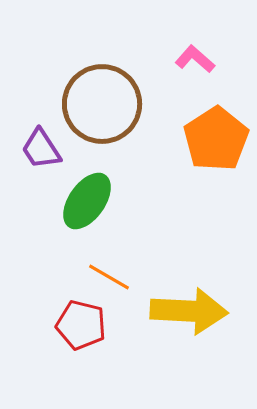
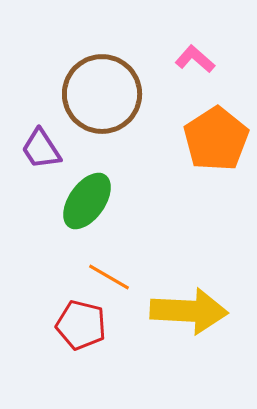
brown circle: moved 10 px up
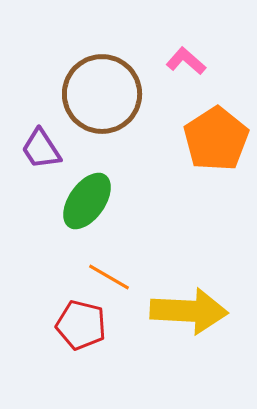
pink L-shape: moved 9 px left, 2 px down
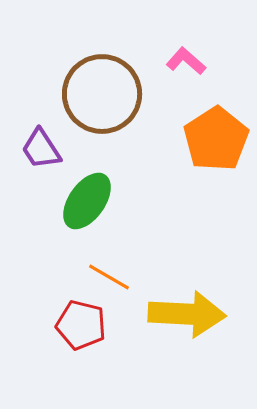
yellow arrow: moved 2 px left, 3 px down
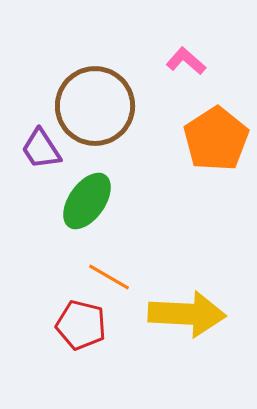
brown circle: moved 7 px left, 12 px down
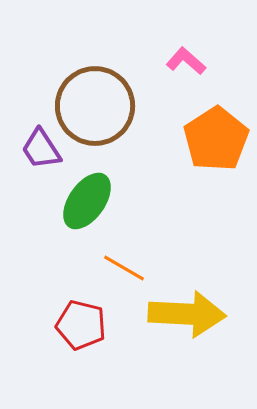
orange line: moved 15 px right, 9 px up
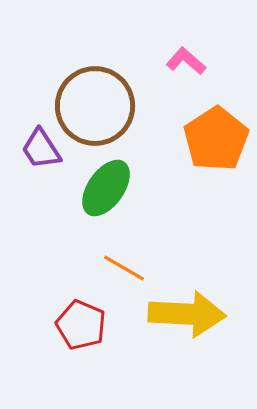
green ellipse: moved 19 px right, 13 px up
red pentagon: rotated 9 degrees clockwise
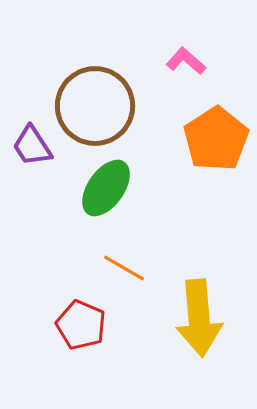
purple trapezoid: moved 9 px left, 3 px up
yellow arrow: moved 12 px right, 4 px down; rotated 82 degrees clockwise
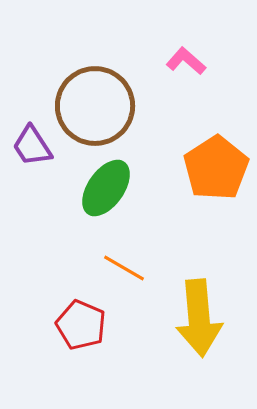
orange pentagon: moved 29 px down
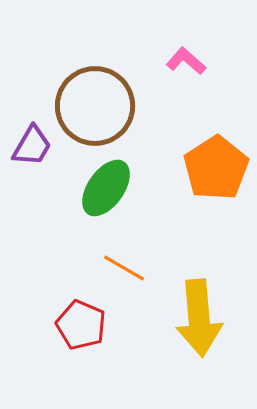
purple trapezoid: rotated 117 degrees counterclockwise
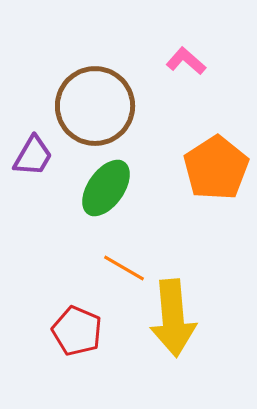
purple trapezoid: moved 1 px right, 10 px down
yellow arrow: moved 26 px left
red pentagon: moved 4 px left, 6 px down
